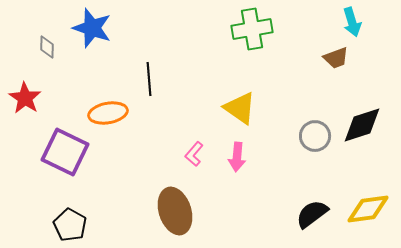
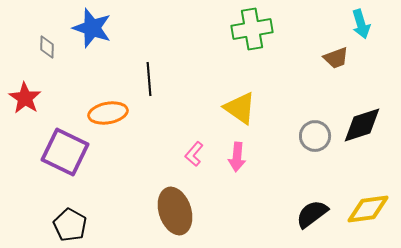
cyan arrow: moved 9 px right, 2 px down
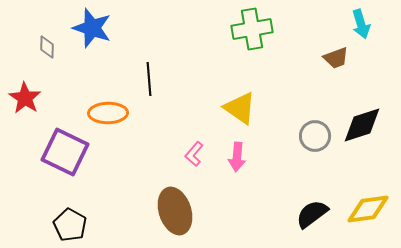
orange ellipse: rotated 9 degrees clockwise
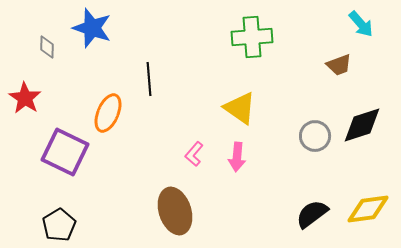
cyan arrow: rotated 24 degrees counterclockwise
green cross: moved 8 px down; rotated 6 degrees clockwise
brown trapezoid: moved 3 px right, 7 px down
orange ellipse: rotated 66 degrees counterclockwise
black pentagon: moved 11 px left; rotated 12 degrees clockwise
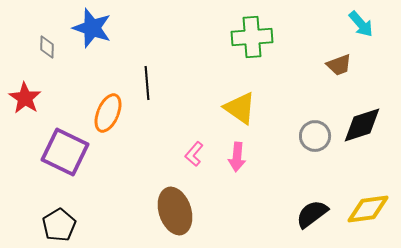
black line: moved 2 px left, 4 px down
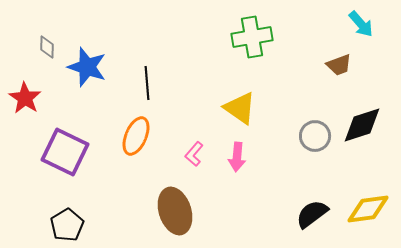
blue star: moved 5 px left, 39 px down
green cross: rotated 6 degrees counterclockwise
orange ellipse: moved 28 px right, 23 px down
black pentagon: moved 8 px right
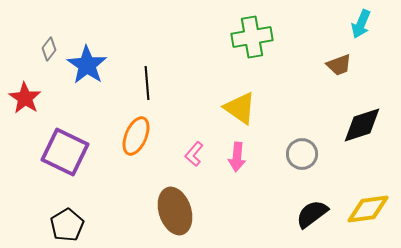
cyan arrow: rotated 64 degrees clockwise
gray diamond: moved 2 px right, 2 px down; rotated 35 degrees clockwise
blue star: moved 2 px up; rotated 15 degrees clockwise
gray circle: moved 13 px left, 18 px down
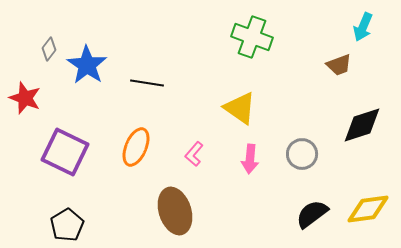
cyan arrow: moved 2 px right, 3 px down
green cross: rotated 30 degrees clockwise
black line: rotated 76 degrees counterclockwise
red star: rotated 12 degrees counterclockwise
orange ellipse: moved 11 px down
pink arrow: moved 13 px right, 2 px down
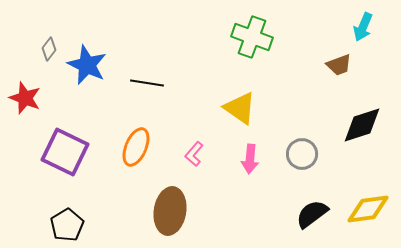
blue star: rotated 9 degrees counterclockwise
brown ellipse: moved 5 px left; rotated 27 degrees clockwise
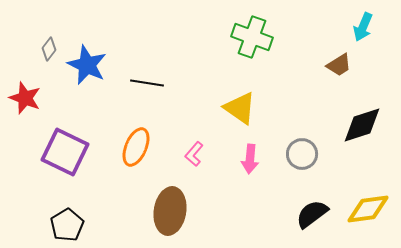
brown trapezoid: rotated 12 degrees counterclockwise
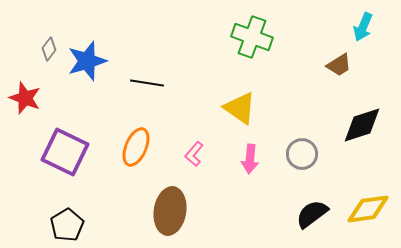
blue star: moved 4 px up; rotated 30 degrees clockwise
